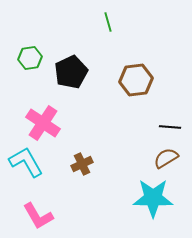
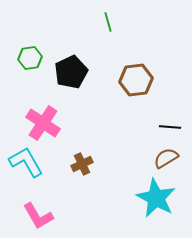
cyan star: moved 3 px right; rotated 27 degrees clockwise
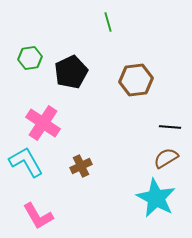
brown cross: moved 1 px left, 2 px down
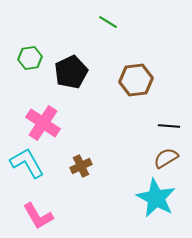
green line: rotated 42 degrees counterclockwise
black line: moved 1 px left, 1 px up
cyan L-shape: moved 1 px right, 1 px down
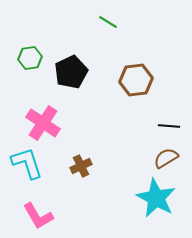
cyan L-shape: rotated 12 degrees clockwise
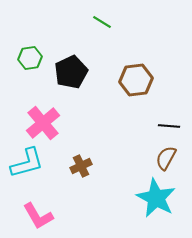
green line: moved 6 px left
pink cross: rotated 16 degrees clockwise
brown semicircle: rotated 30 degrees counterclockwise
cyan L-shape: rotated 93 degrees clockwise
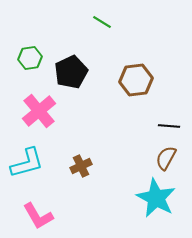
pink cross: moved 4 px left, 12 px up
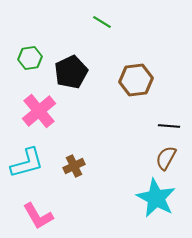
brown cross: moved 7 px left
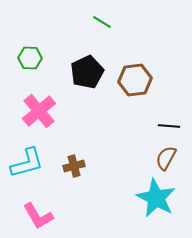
green hexagon: rotated 10 degrees clockwise
black pentagon: moved 16 px right
brown hexagon: moved 1 px left
brown cross: rotated 10 degrees clockwise
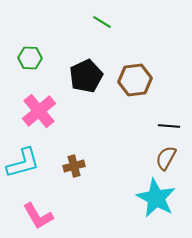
black pentagon: moved 1 px left, 4 px down
cyan L-shape: moved 4 px left
